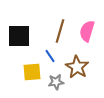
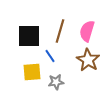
black square: moved 10 px right
brown star: moved 11 px right, 7 px up
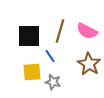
pink semicircle: rotated 80 degrees counterclockwise
brown star: moved 1 px right, 4 px down
gray star: moved 3 px left; rotated 21 degrees clockwise
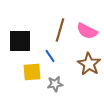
brown line: moved 1 px up
black square: moved 9 px left, 5 px down
gray star: moved 2 px right, 2 px down; rotated 21 degrees counterclockwise
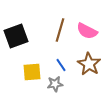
black square: moved 4 px left, 5 px up; rotated 20 degrees counterclockwise
blue line: moved 11 px right, 9 px down
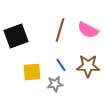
pink semicircle: moved 1 px right, 1 px up
brown star: moved 1 px left, 2 px down; rotated 30 degrees counterclockwise
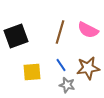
brown line: moved 2 px down
brown star: moved 2 px down; rotated 10 degrees counterclockwise
gray star: moved 12 px right, 1 px down; rotated 21 degrees clockwise
